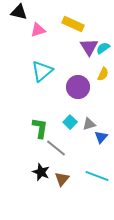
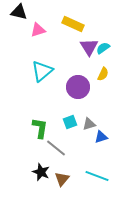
cyan square: rotated 24 degrees clockwise
blue triangle: rotated 32 degrees clockwise
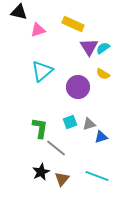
yellow semicircle: rotated 96 degrees clockwise
black star: rotated 24 degrees clockwise
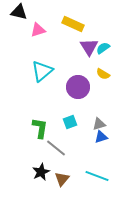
gray triangle: moved 10 px right
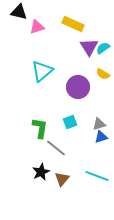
pink triangle: moved 1 px left, 3 px up
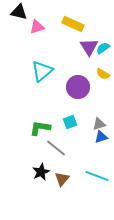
green L-shape: rotated 90 degrees counterclockwise
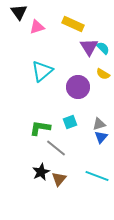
black triangle: rotated 42 degrees clockwise
cyan semicircle: rotated 80 degrees clockwise
blue triangle: rotated 32 degrees counterclockwise
brown triangle: moved 3 px left
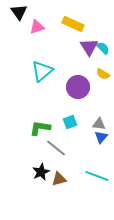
gray triangle: rotated 24 degrees clockwise
brown triangle: rotated 35 degrees clockwise
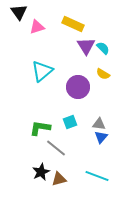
purple triangle: moved 3 px left, 1 px up
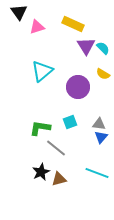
cyan line: moved 3 px up
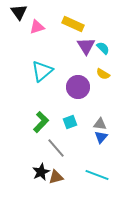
gray triangle: moved 1 px right
green L-shape: moved 1 px right, 6 px up; rotated 125 degrees clockwise
gray line: rotated 10 degrees clockwise
cyan line: moved 2 px down
brown triangle: moved 3 px left, 2 px up
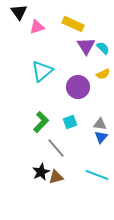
yellow semicircle: rotated 56 degrees counterclockwise
